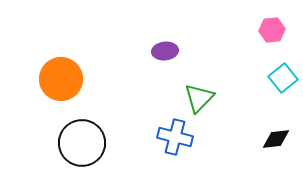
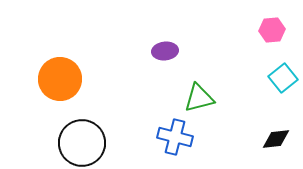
orange circle: moved 1 px left
green triangle: rotated 32 degrees clockwise
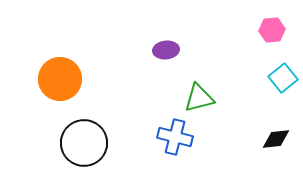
purple ellipse: moved 1 px right, 1 px up
black circle: moved 2 px right
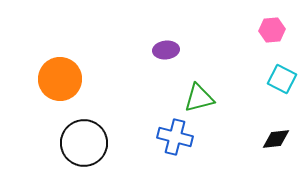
cyan square: moved 1 px left, 1 px down; rotated 24 degrees counterclockwise
